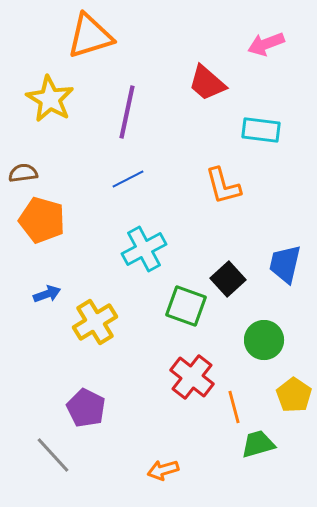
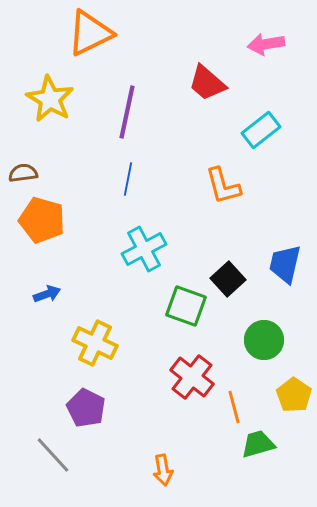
orange triangle: moved 3 px up; rotated 9 degrees counterclockwise
pink arrow: rotated 12 degrees clockwise
cyan rectangle: rotated 45 degrees counterclockwise
blue line: rotated 52 degrees counterclockwise
yellow cross: moved 21 px down; rotated 33 degrees counterclockwise
orange arrow: rotated 84 degrees counterclockwise
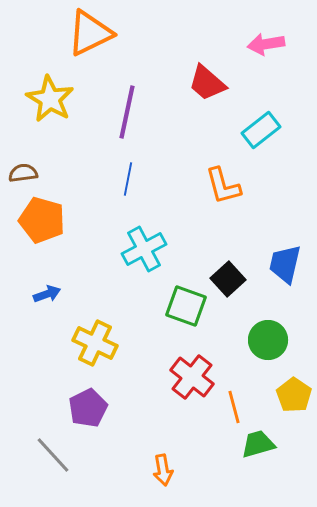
green circle: moved 4 px right
purple pentagon: moved 2 px right; rotated 18 degrees clockwise
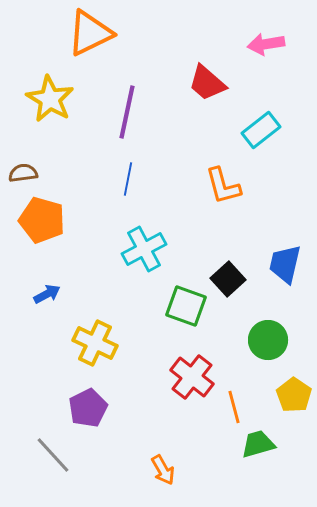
blue arrow: rotated 8 degrees counterclockwise
orange arrow: rotated 20 degrees counterclockwise
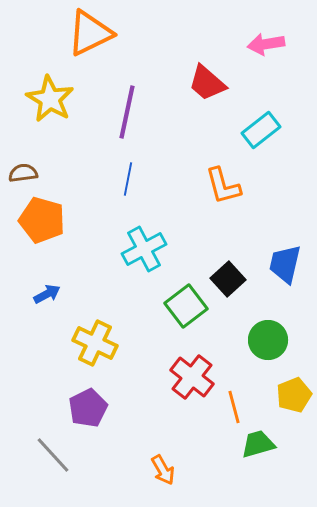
green square: rotated 33 degrees clockwise
yellow pentagon: rotated 16 degrees clockwise
